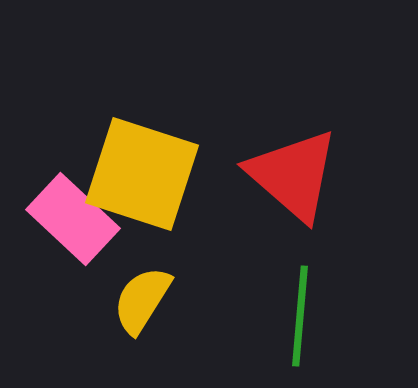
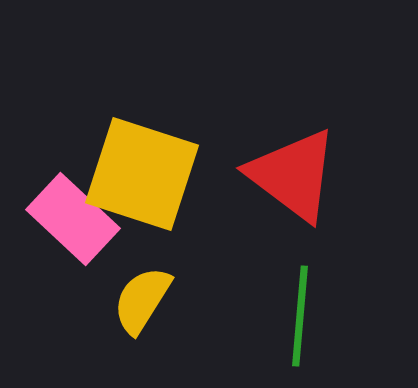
red triangle: rotated 4 degrees counterclockwise
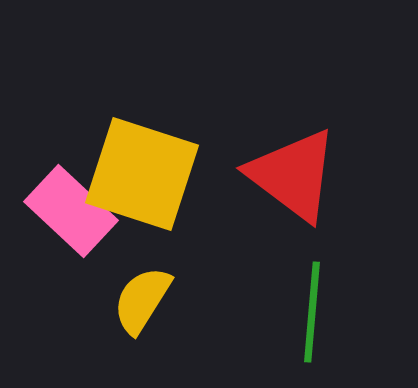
pink rectangle: moved 2 px left, 8 px up
green line: moved 12 px right, 4 px up
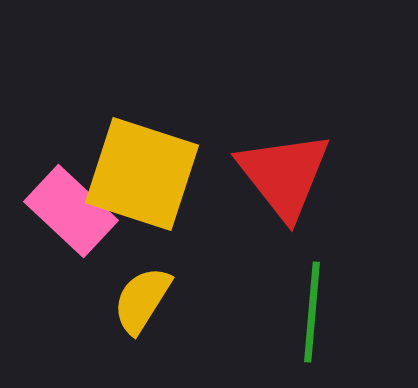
red triangle: moved 9 px left; rotated 15 degrees clockwise
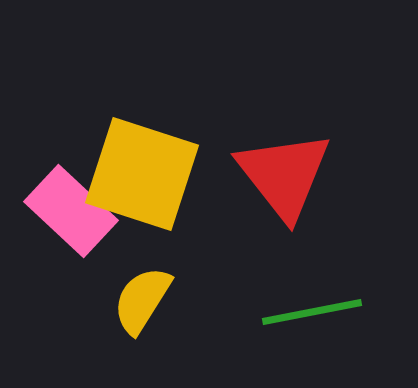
green line: rotated 74 degrees clockwise
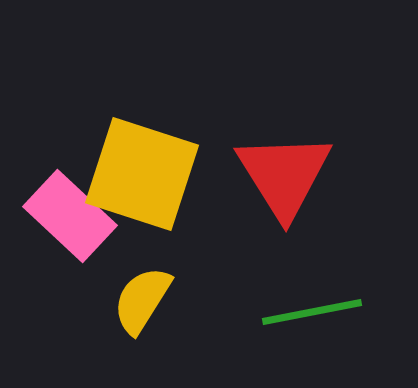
red triangle: rotated 6 degrees clockwise
pink rectangle: moved 1 px left, 5 px down
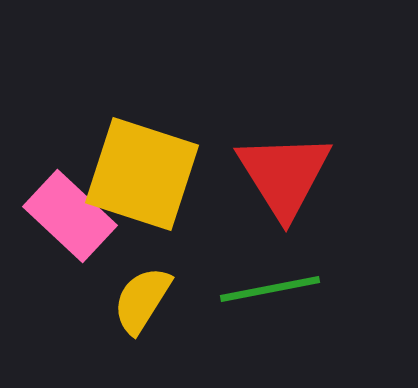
green line: moved 42 px left, 23 px up
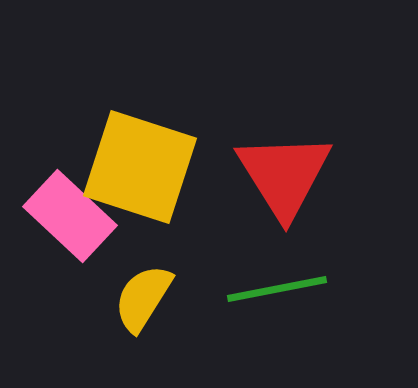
yellow square: moved 2 px left, 7 px up
green line: moved 7 px right
yellow semicircle: moved 1 px right, 2 px up
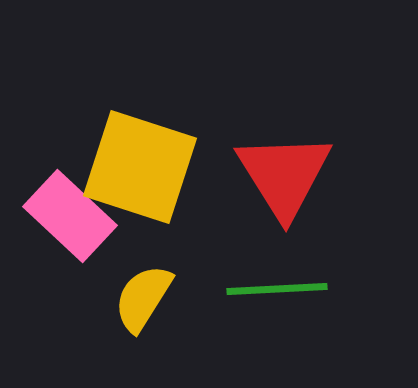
green line: rotated 8 degrees clockwise
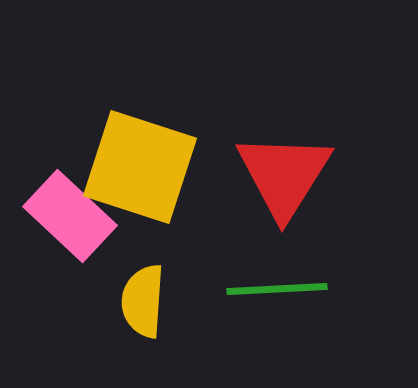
red triangle: rotated 4 degrees clockwise
yellow semicircle: moved 3 px down; rotated 28 degrees counterclockwise
